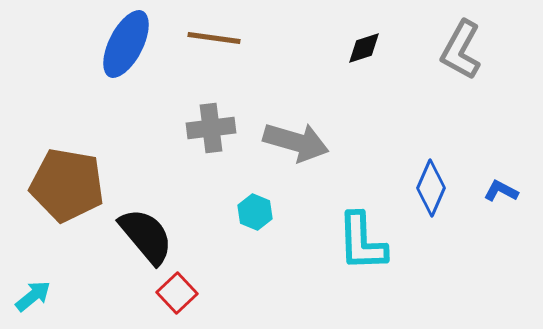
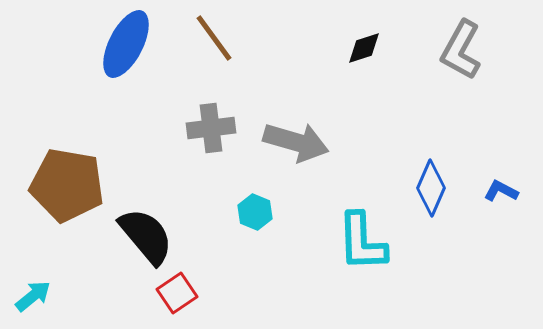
brown line: rotated 46 degrees clockwise
red square: rotated 9 degrees clockwise
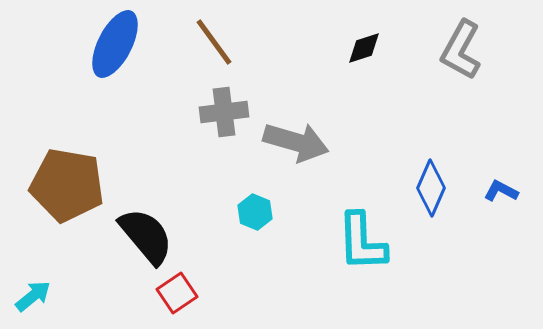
brown line: moved 4 px down
blue ellipse: moved 11 px left
gray cross: moved 13 px right, 16 px up
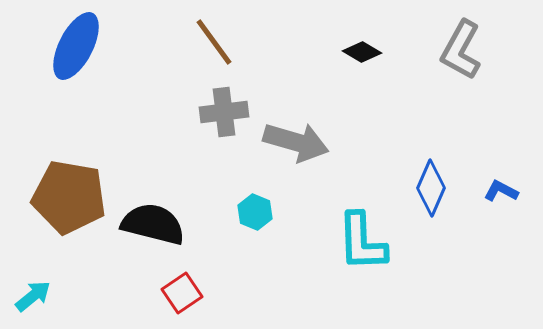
blue ellipse: moved 39 px left, 2 px down
black diamond: moved 2 px left, 4 px down; rotated 48 degrees clockwise
brown pentagon: moved 2 px right, 12 px down
black semicircle: moved 7 px right, 12 px up; rotated 36 degrees counterclockwise
red square: moved 5 px right
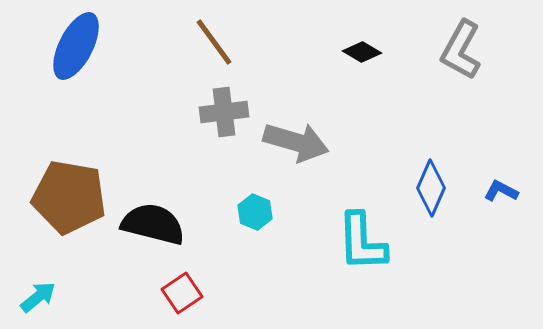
cyan arrow: moved 5 px right, 1 px down
